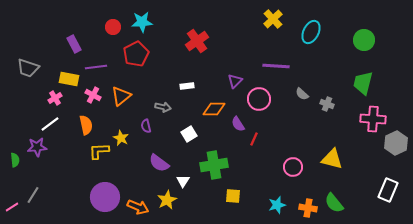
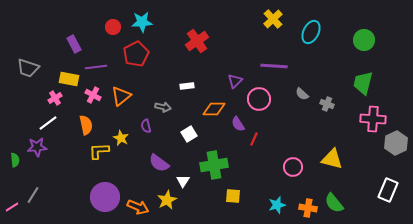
purple line at (276, 66): moved 2 px left
white line at (50, 124): moved 2 px left, 1 px up
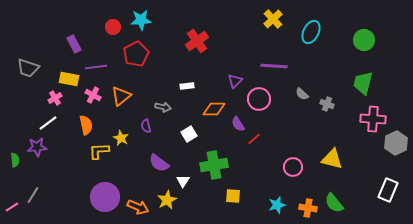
cyan star at (142, 22): moved 1 px left, 2 px up
red line at (254, 139): rotated 24 degrees clockwise
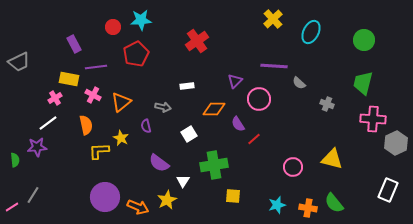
gray trapezoid at (28, 68): moved 9 px left, 6 px up; rotated 45 degrees counterclockwise
gray semicircle at (302, 94): moved 3 px left, 11 px up
orange triangle at (121, 96): moved 6 px down
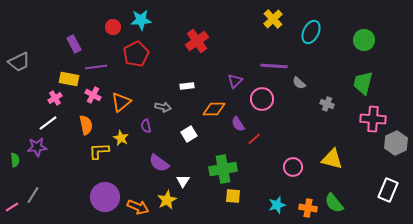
pink circle at (259, 99): moved 3 px right
green cross at (214, 165): moved 9 px right, 4 px down
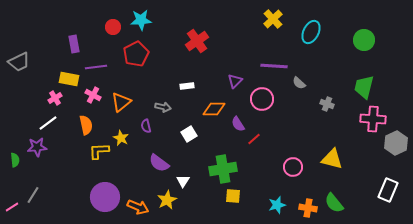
purple rectangle at (74, 44): rotated 18 degrees clockwise
green trapezoid at (363, 83): moved 1 px right, 4 px down
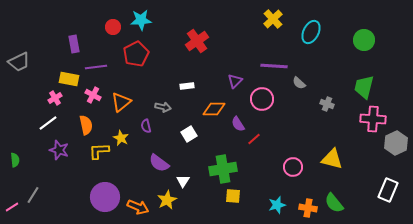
purple star at (37, 147): moved 22 px right, 3 px down; rotated 24 degrees clockwise
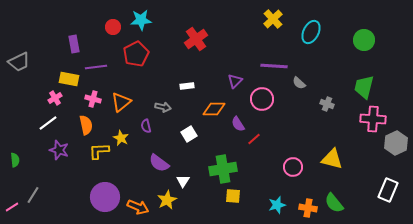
red cross at (197, 41): moved 1 px left, 2 px up
pink cross at (93, 95): moved 4 px down; rotated 14 degrees counterclockwise
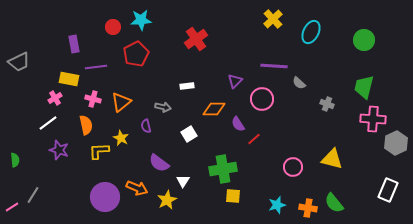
orange arrow at (138, 207): moved 1 px left, 19 px up
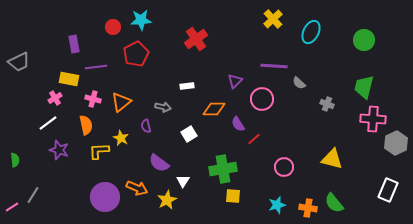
pink circle at (293, 167): moved 9 px left
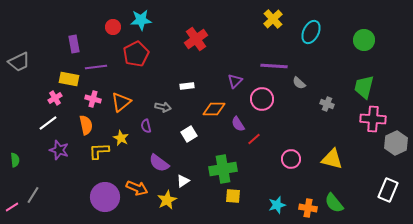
pink circle at (284, 167): moved 7 px right, 8 px up
white triangle at (183, 181): rotated 24 degrees clockwise
